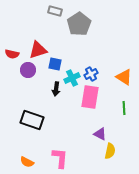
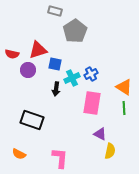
gray pentagon: moved 4 px left, 7 px down
orange triangle: moved 10 px down
pink rectangle: moved 2 px right, 6 px down
orange semicircle: moved 8 px left, 8 px up
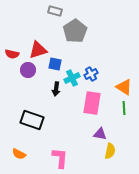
purple triangle: rotated 16 degrees counterclockwise
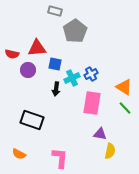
red triangle: moved 1 px left, 2 px up; rotated 12 degrees clockwise
green line: moved 1 px right; rotated 40 degrees counterclockwise
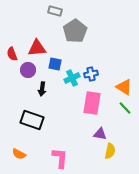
red semicircle: rotated 56 degrees clockwise
blue cross: rotated 16 degrees clockwise
black arrow: moved 14 px left
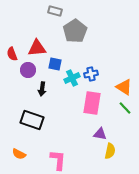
pink L-shape: moved 2 px left, 2 px down
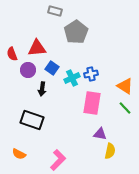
gray pentagon: moved 1 px right, 1 px down
blue square: moved 3 px left, 4 px down; rotated 24 degrees clockwise
orange triangle: moved 1 px right, 1 px up
pink L-shape: rotated 40 degrees clockwise
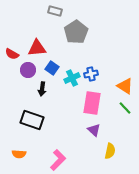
red semicircle: rotated 40 degrees counterclockwise
purple triangle: moved 6 px left, 4 px up; rotated 32 degrees clockwise
orange semicircle: rotated 24 degrees counterclockwise
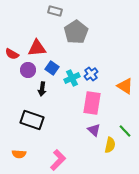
blue cross: rotated 24 degrees counterclockwise
green line: moved 23 px down
yellow semicircle: moved 6 px up
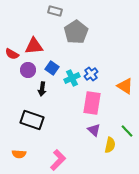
red triangle: moved 3 px left, 2 px up
green line: moved 2 px right
